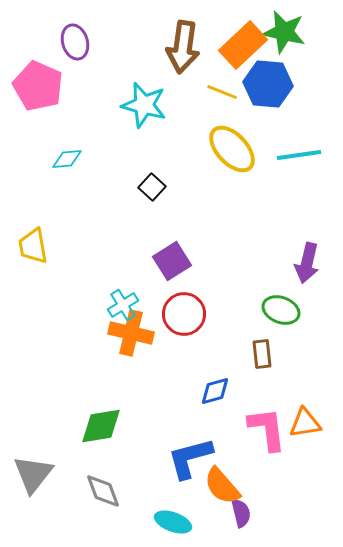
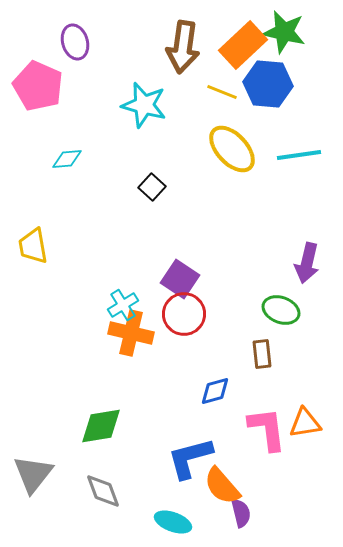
purple square: moved 8 px right, 18 px down; rotated 24 degrees counterclockwise
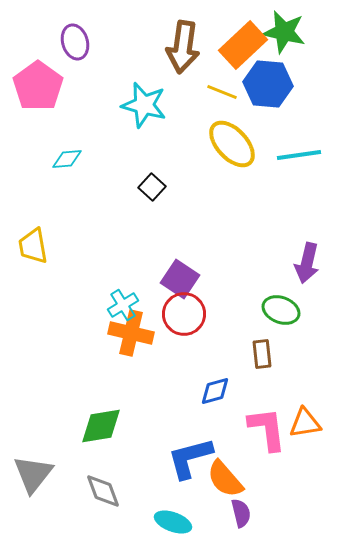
pink pentagon: rotated 12 degrees clockwise
yellow ellipse: moved 5 px up
orange semicircle: moved 3 px right, 7 px up
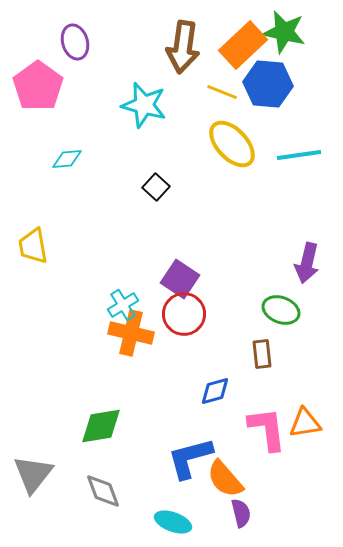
black square: moved 4 px right
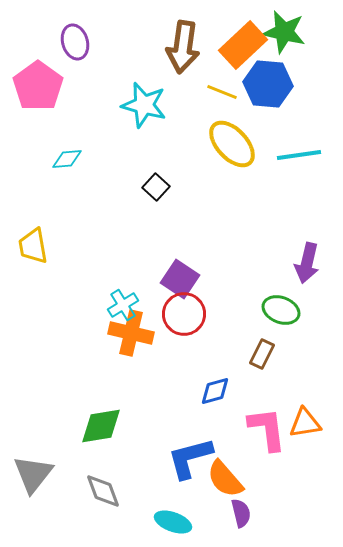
brown rectangle: rotated 32 degrees clockwise
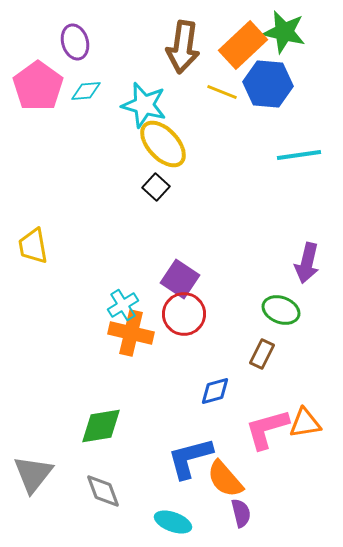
yellow ellipse: moved 69 px left
cyan diamond: moved 19 px right, 68 px up
pink L-shape: rotated 99 degrees counterclockwise
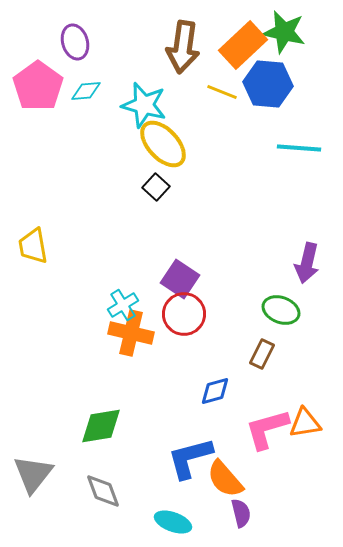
cyan line: moved 7 px up; rotated 12 degrees clockwise
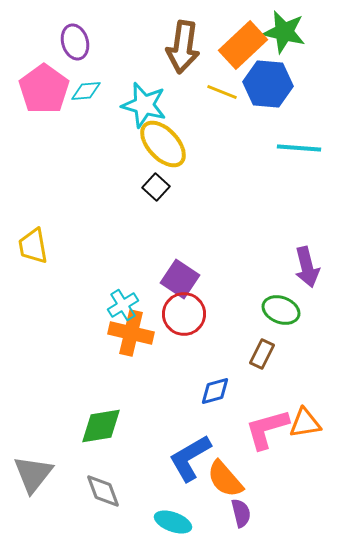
pink pentagon: moved 6 px right, 3 px down
purple arrow: moved 4 px down; rotated 27 degrees counterclockwise
blue L-shape: rotated 15 degrees counterclockwise
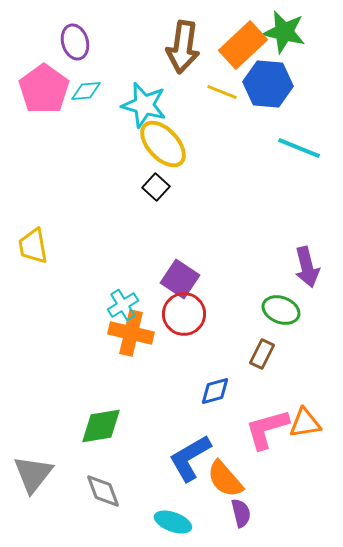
cyan line: rotated 18 degrees clockwise
